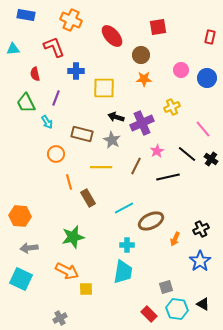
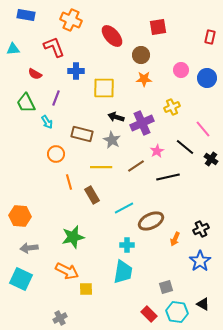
red semicircle at (35, 74): rotated 48 degrees counterclockwise
black line at (187, 154): moved 2 px left, 7 px up
brown line at (136, 166): rotated 30 degrees clockwise
brown rectangle at (88, 198): moved 4 px right, 3 px up
cyan hexagon at (177, 309): moved 3 px down
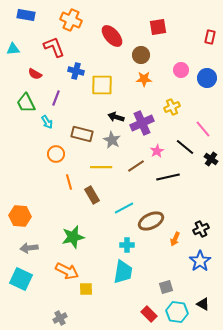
blue cross at (76, 71): rotated 14 degrees clockwise
yellow square at (104, 88): moved 2 px left, 3 px up
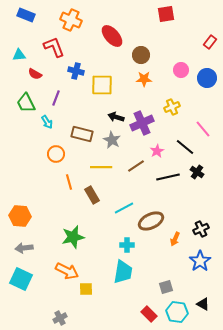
blue rectangle at (26, 15): rotated 12 degrees clockwise
red square at (158, 27): moved 8 px right, 13 px up
red rectangle at (210, 37): moved 5 px down; rotated 24 degrees clockwise
cyan triangle at (13, 49): moved 6 px right, 6 px down
black cross at (211, 159): moved 14 px left, 13 px down
gray arrow at (29, 248): moved 5 px left
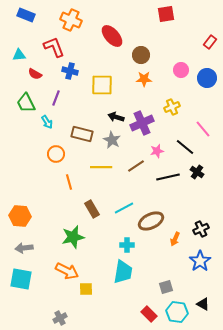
blue cross at (76, 71): moved 6 px left
pink star at (157, 151): rotated 16 degrees clockwise
brown rectangle at (92, 195): moved 14 px down
cyan square at (21, 279): rotated 15 degrees counterclockwise
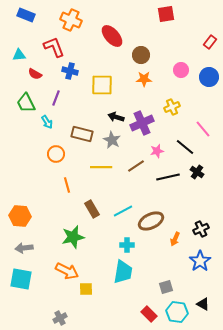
blue circle at (207, 78): moved 2 px right, 1 px up
orange line at (69, 182): moved 2 px left, 3 px down
cyan line at (124, 208): moved 1 px left, 3 px down
